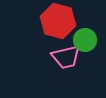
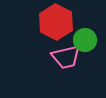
red hexagon: moved 2 px left, 1 px down; rotated 12 degrees clockwise
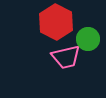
green circle: moved 3 px right, 1 px up
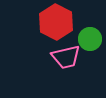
green circle: moved 2 px right
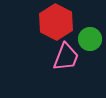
pink trapezoid: rotated 56 degrees counterclockwise
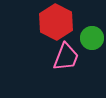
green circle: moved 2 px right, 1 px up
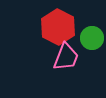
red hexagon: moved 2 px right, 5 px down
